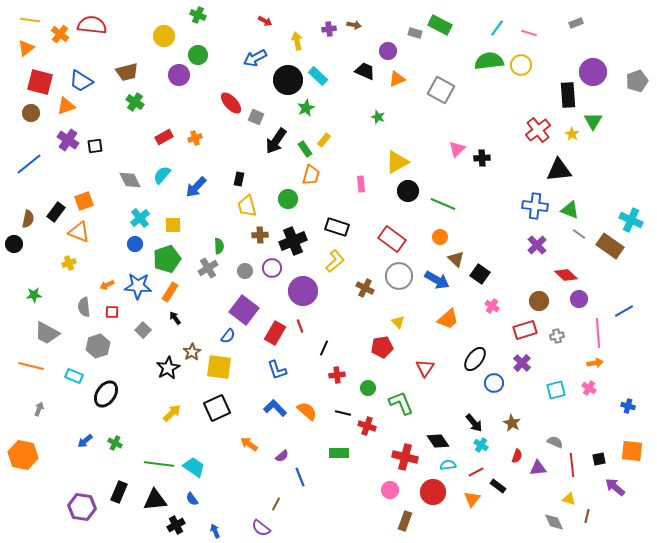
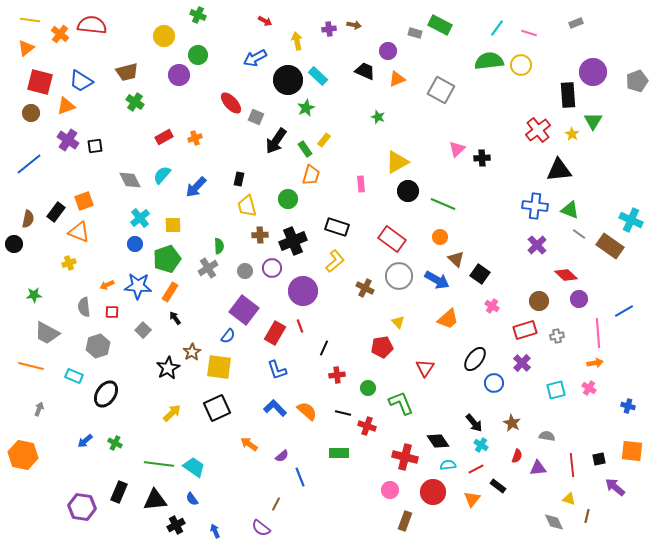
gray semicircle at (555, 442): moved 8 px left, 6 px up; rotated 14 degrees counterclockwise
red line at (476, 472): moved 3 px up
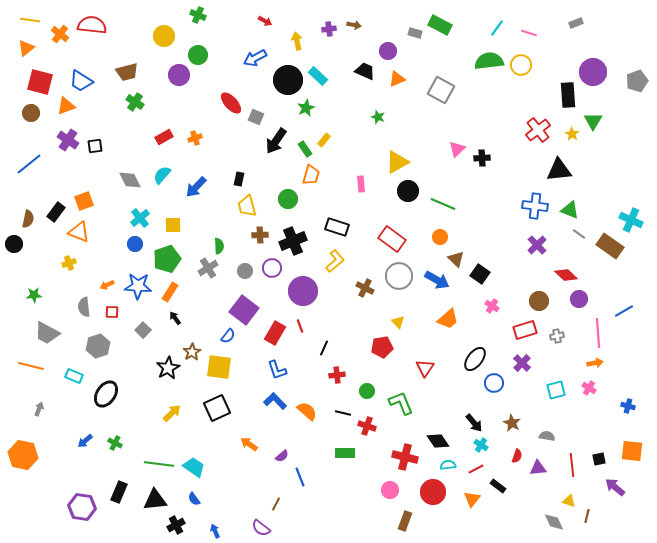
green circle at (368, 388): moved 1 px left, 3 px down
blue L-shape at (275, 408): moved 7 px up
green rectangle at (339, 453): moved 6 px right
blue semicircle at (192, 499): moved 2 px right
yellow triangle at (569, 499): moved 2 px down
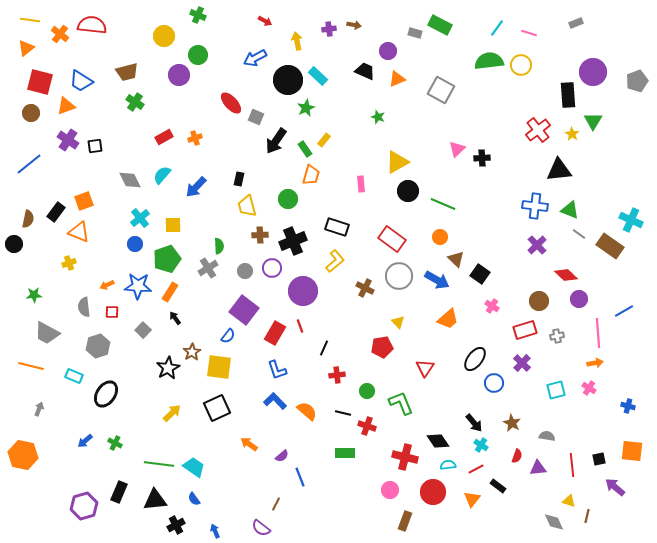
purple hexagon at (82, 507): moved 2 px right, 1 px up; rotated 24 degrees counterclockwise
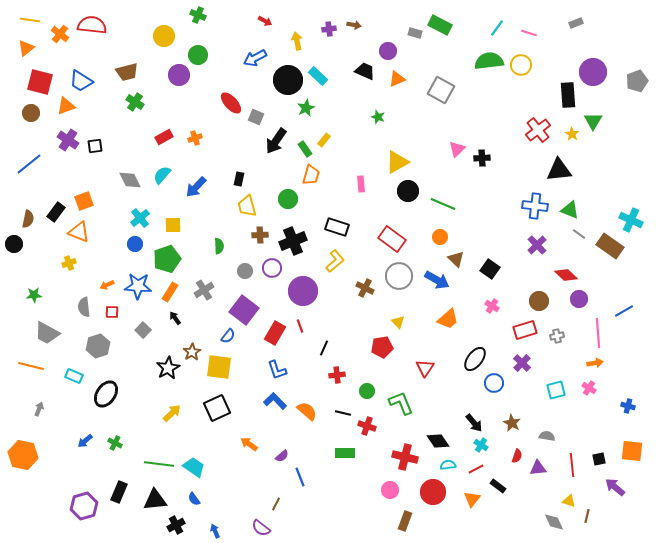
gray cross at (208, 268): moved 4 px left, 22 px down
black square at (480, 274): moved 10 px right, 5 px up
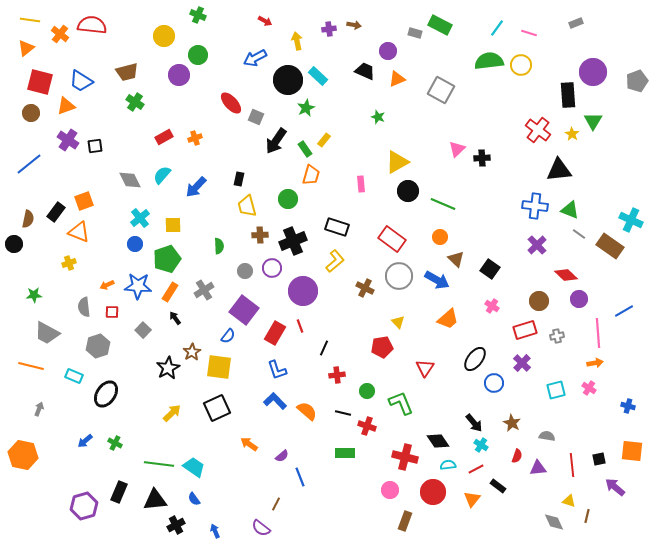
red cross at (538, 130): rotated 15 degrees counterclockwise
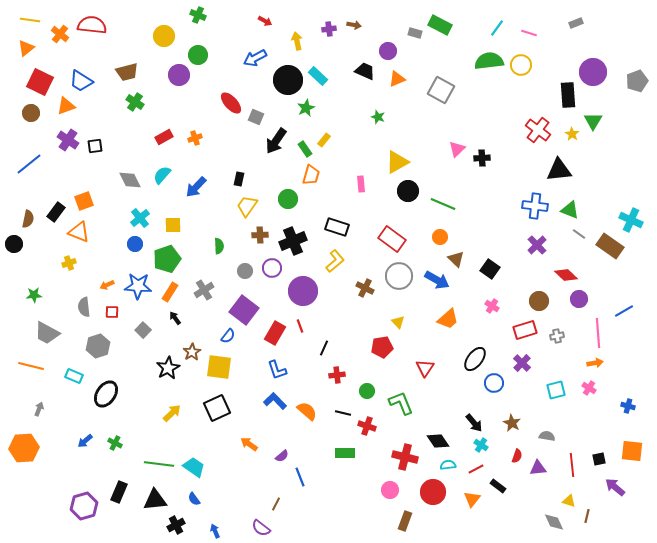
red square at (40, 82): rotated 12 degrees clockwise
yellow trapezoid at (247, 206): rotated 50 degrees clockwise
orange hexagon at (23, 455): moved 1 px right, 7 px up; rotated 16 degrees counterclockwise
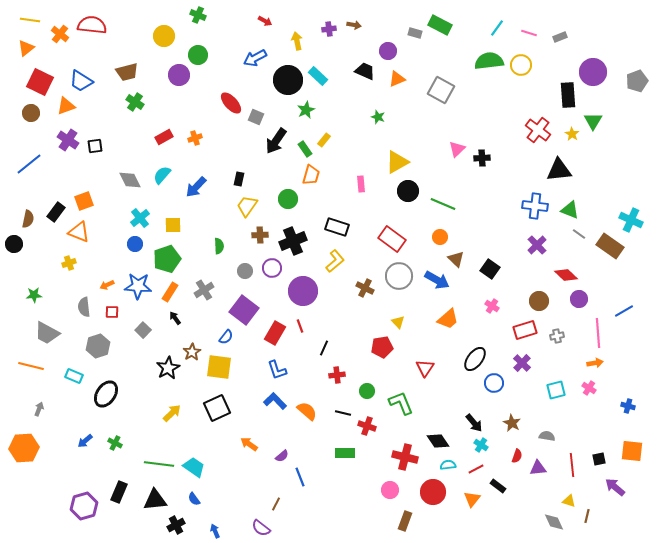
gray rectangle at (576, 23): moved 16 px left, 14 px down
green star at (306, 108): moved 2 px down
blue semicircle at (228, 336): moved 2 px left, 1 px down
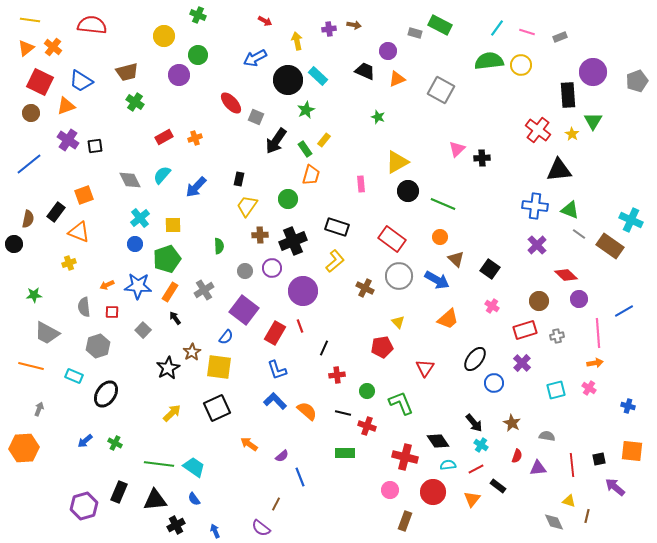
pink line at (529, 33): moved 2 px left, 1 px up
orange cross at (60, 34): moved 7 px left, 13 px down
orange square at (84, 201): moved 6 px up
